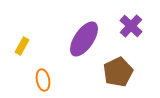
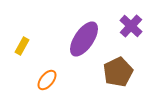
orange ellipse: moved 4 px right; rotated 50 degrees clockwise
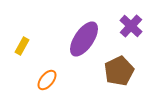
brown pentagon: moved 1 px right, 1 px up
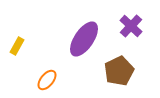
yellow rectangle: moved 5 px left
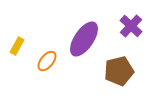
brown pentagon: rotated 12 degrees clockwise
orange ellipse: moved 19 px up
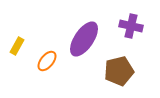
purple cross: rotated 30 degrees counterclockwise
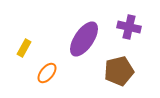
purple cross: moved 2 px left, 1 px down
yellow rectangle: moved 7 px right, 2 px down
orange ellipse: moved 12 px down
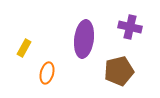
purple cross: moved 1 px right
purple ellipse: rotated 27 degrees counterclockwise
orange ellipse: rotated 25 degrees counterclockwise
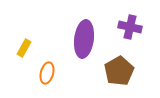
brown pentagon: rotated 16 degrees counterclockwise
